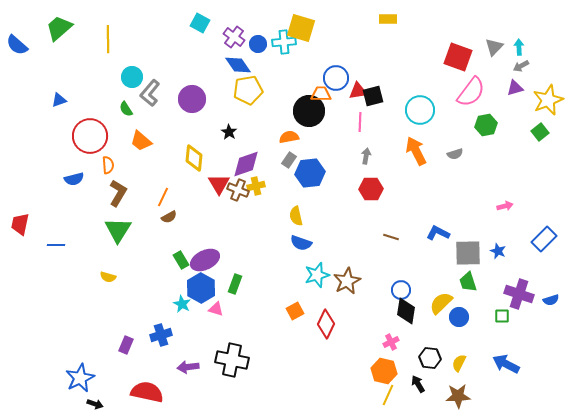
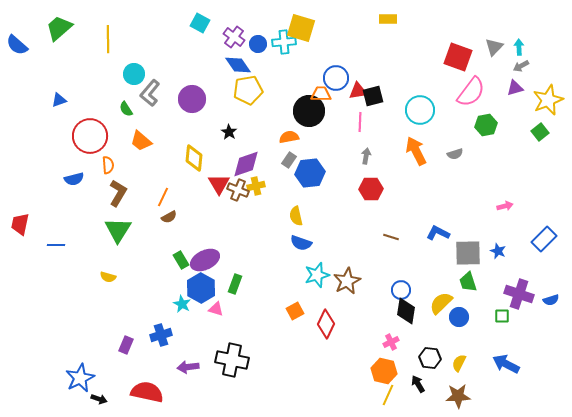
cyan circle at (132, 77): moved 2 px right, 3 px up
black arrow at (95, 404): moved 4 px right, 5 px up
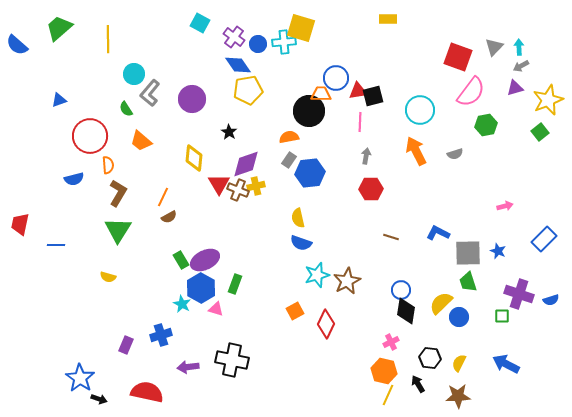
yellow semicircle at (296, 216): moved 2 px right, 2 px down
blue star at (80, 378): rotated 12 degrees counterclockwise
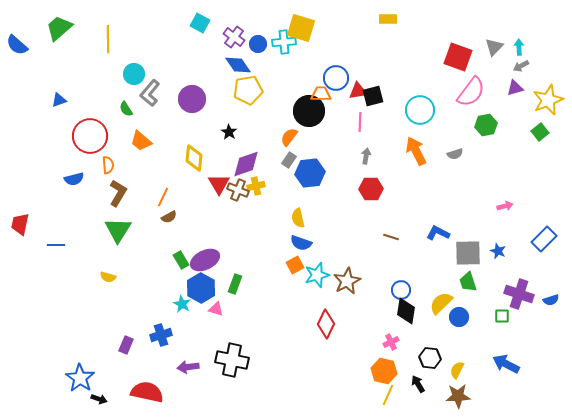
orange semicircle at (289, 137): rotated 42 degrees counterclockwise
orange square at (295, 311): moved 46 px up
yellow semicircle at (459, 363): moved 2 px left, 7 px down
